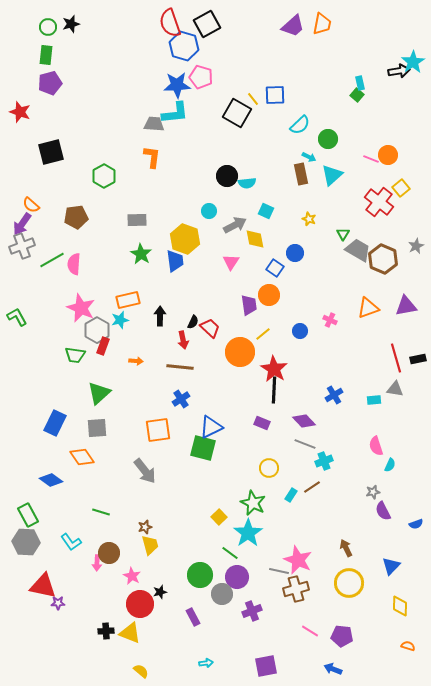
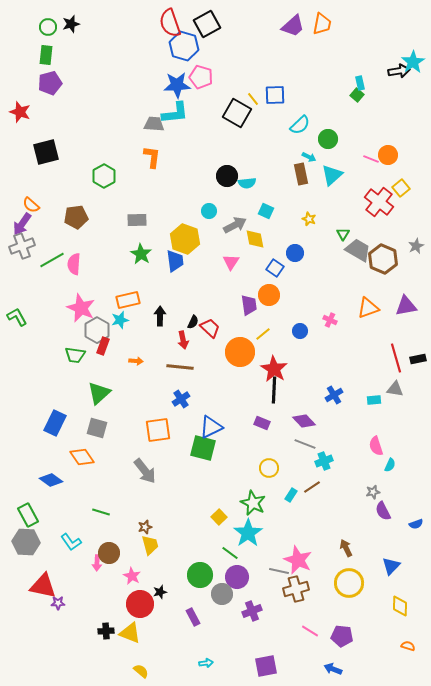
black square at (51, 152): moved 5 px left
gray square at (97, 428): rotated 20 degrees clockwise
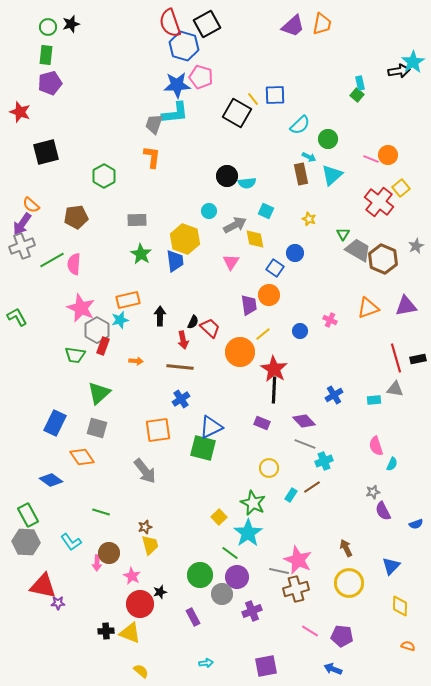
gray trapezoid at (154, 124): rotated 75 degrees counterclockwise
cyan semicircle at (390, 465): moved 2 px right, 1 px up
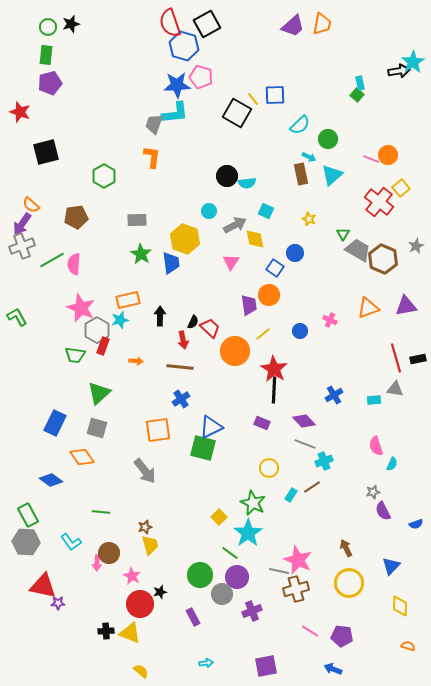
blue trapezoid at (175, 261): moved 4 px left, 2 px down
orange circle at (240, 352): moved 5 px left, 1 px up
green line at (101, 512): rotated 12 degrees counterclockwise
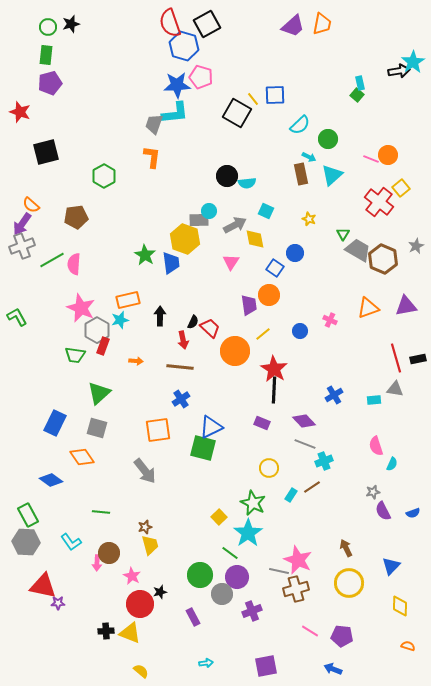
gray rectangle at (137, 220): moved 62 px right
green star at (141, 254): moved 4 px right, 1 px down
blue semicircle at (416, 524): moved 3 px left, 11 px up
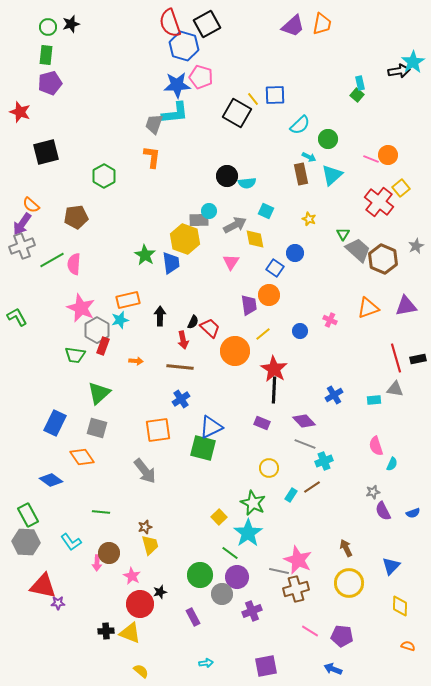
gray trapezoid at (358, 250): rotated 12 degrees clockwise
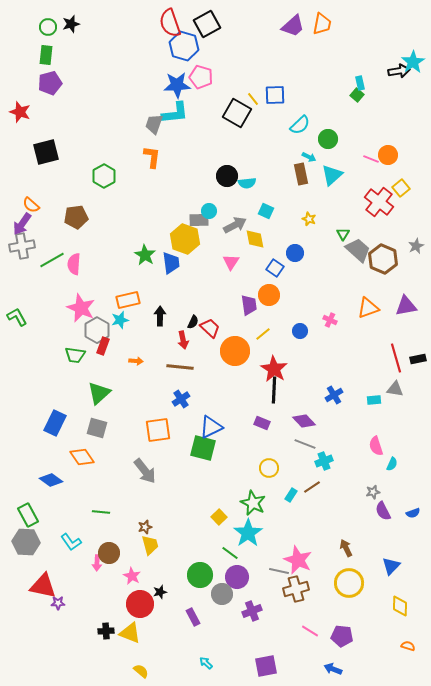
gray cross at (22, 246): rotated 10 degrees clockwise
cyan arrow at (206, 663): rotated 128 degrees counterclockwise
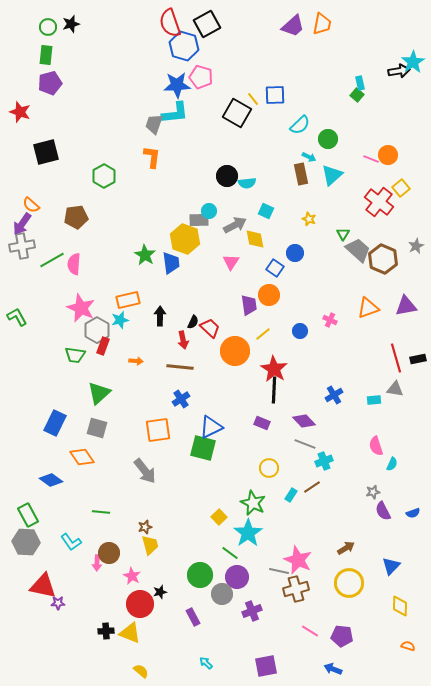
brown arrow at (346, 548): rotated 84 degrees clockwise
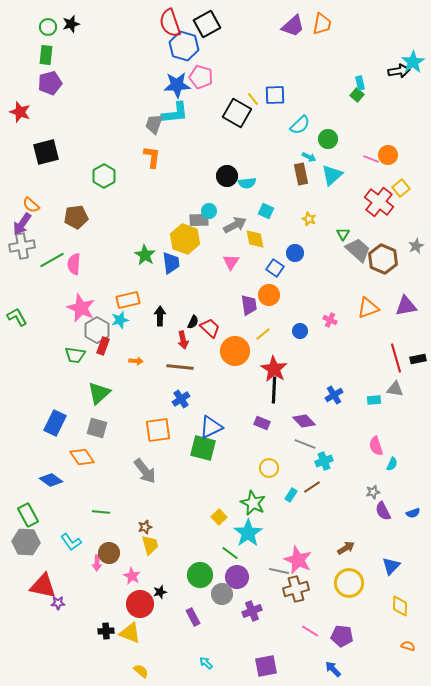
blue arrow at (333, 669): rotated 24 degrees clockwise
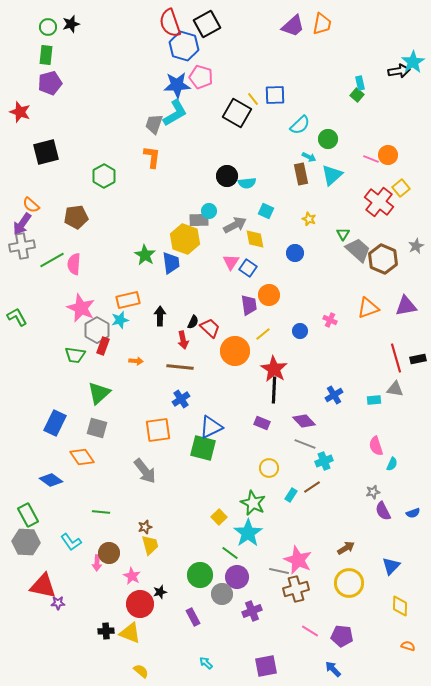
cyan L-shape at (175, 113): rotated 24 degrees counterclockwise
blue square at (275, 268): moved 27 px left
